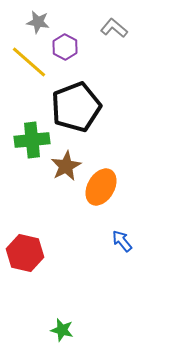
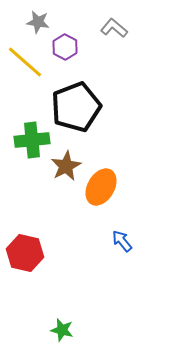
yellow line: moved 4 px left
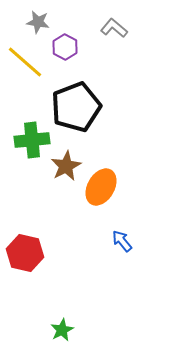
green star: rotated 30 degrees clockwise
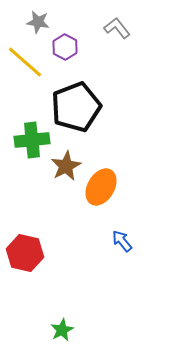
gray L-shape: moved 3 px right; rotated 12 degrees clockwise
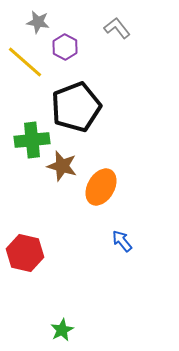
brown star: moved 4 px left; rotated 28 degrees counterclockwise
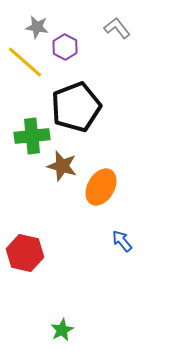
gray star: moved 1 px left, 5 px down
green cross: moved 4 px up
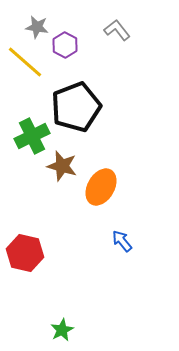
gray L-shape: moved 2 px down
purple hexagon: moved 2 px up
green cross: rotated 20 degrees counterclockwise
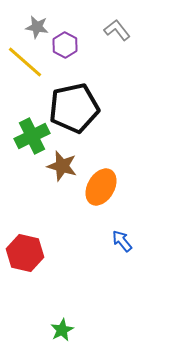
black pentagon: moved 2 px left, 1 px down; rotated 9 degrees clockwise
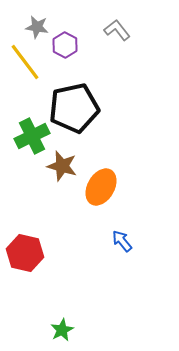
yellow line: rotated 12 degrees clockwise
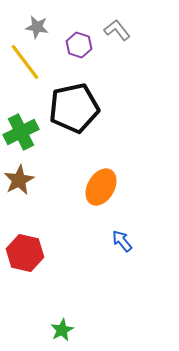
purple hexagon: moved 14 px right; rotated 10 degrees counterclockwise
green cross: moved 11 px left, 4 px up
brown star: moved 43 px left, 14 px down; rotated 28 degrees clockwise
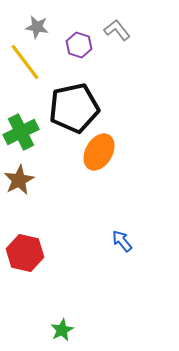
orange ellipse: moved 2 px left, 35 px up
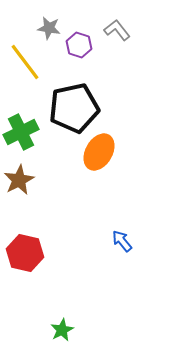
gray star: moved 12 px right, 1 px down
